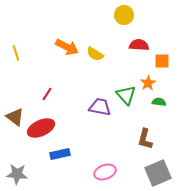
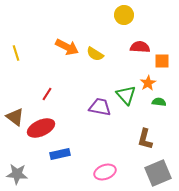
red semicircle: moved 1 px right, 2 px down
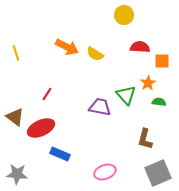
blue rectangle: rotated 36 degrees clockwise
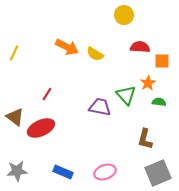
yellow line: moved 2 px left; rotated 42 degrees clockwise
blue rectangle: moved 3 px right, 18 px down
gray star: moved 3 px up; rotated 10 degrees counterclockwise
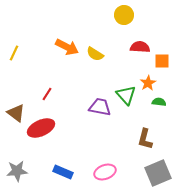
brown triangle: moved 1 px right, 4 px up
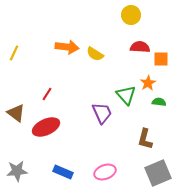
yellow circle: moved 7 px right
orange arrow: rotated 20 degrees counterclockwise
orange square: moved 1 px left, 2 px up
purple trapezoid: moved 2 px right, 6 px down; rotated 55 degrees clockwise
red ellipse: moved 5 px right, 1 px up
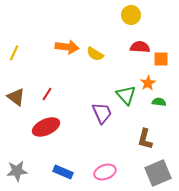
brown triangle: moved 16 px up
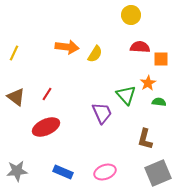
yellow semicircle: rotated 90 degrees counterclockwise
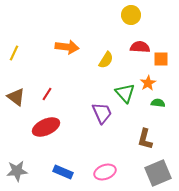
yellow semicircle: moved 11 px right, 6 px down
green triangle: moved 1 px left, 2 px up
green semicircle: moved 1 px left, 1 px down
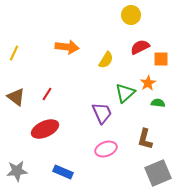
red semicircle: rotated 30 degrees counterclockwise
green triangle: rotated 30 degrees clockwise
red ellipse: moved 1 px left, 2 px down
pink ellipse: moved 1 px right, 23 px up
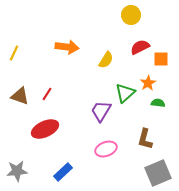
brown triangle: moved 4 px right, 1 px up; rotated 18 degrees counterclockwise
purple trapezoid: moved 1 px left, 2 px up; rotated 125 degrees counterclockwise
blue rectangle: rotated 66 degrees counterclockwise
